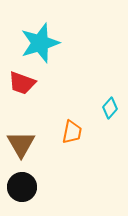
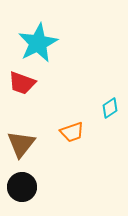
cyan star: moved 2 px left; rotated 9 degrees counterclockwise
cyan diamond: rotated 15 degrees clockwise
orange trapezoid: rotated 60 degrees clockwise
brown triangle: rotated 8 degrees clockwise
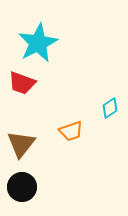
orange trapezoid: moved 1 px left, 1 px up
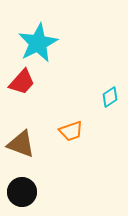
red trapezoid: moved 1 px up; rotated 68 degrees counterclockwise
cyan diamond: moved 11 px up
brown triangle: rotated 48 degrees counterclockwise
black circle: moved 5 px down
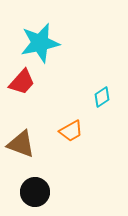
cyan star: moved 2 px right; rotated 15 degrees clockwise
cyan diamond: moved 8 px left
orange trapezoid: rotated 10 degrees counterclockwise
black circle: moved 13 px right
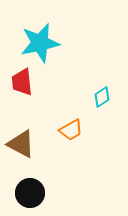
red trapezoid: rotated 132 degrees clockwise
orange trapezoid: moved 1 px up
brown triangle: rotated 8 degrees clockwise
black circle: moved 5 px left, 1 px down
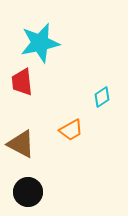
black circle: moved 2 px left, 1 px up
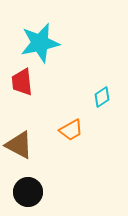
brown triangle: moved 2 px left, 1 px down
